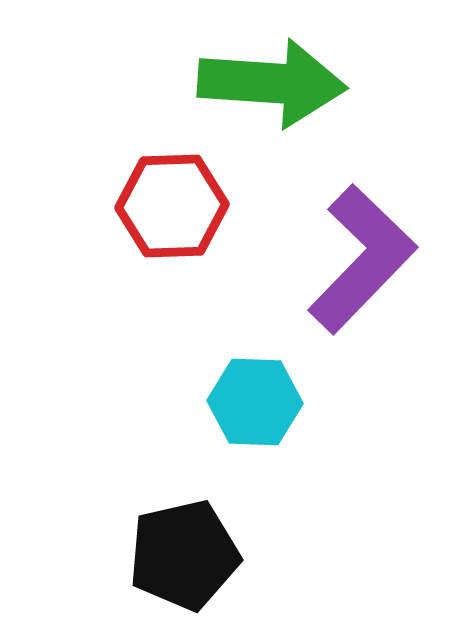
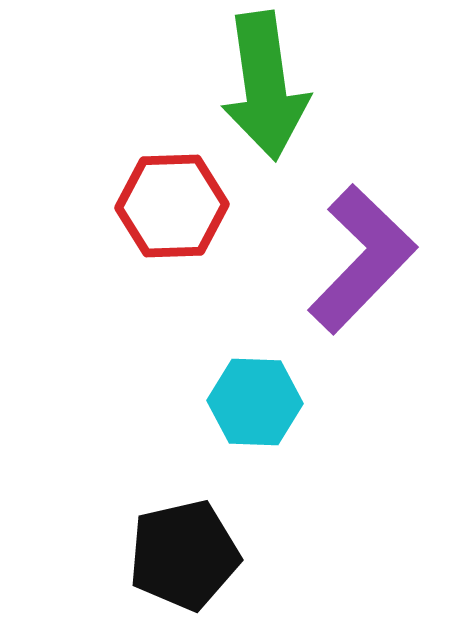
green arrow: moved 7 px left, 3 px down; rotated 78 degrees clockwise
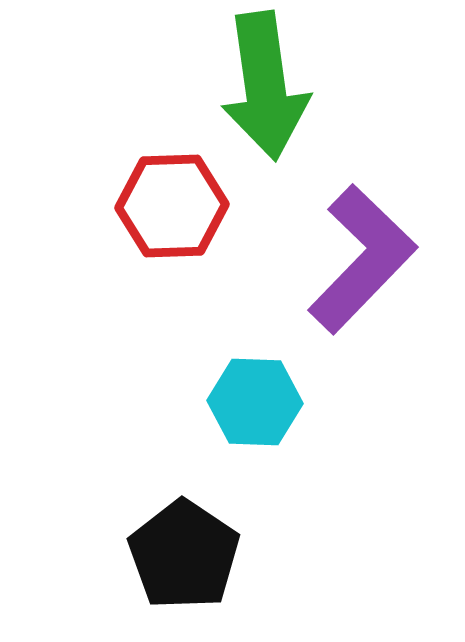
black pentagon: rotated 25 degrees counterclockwise
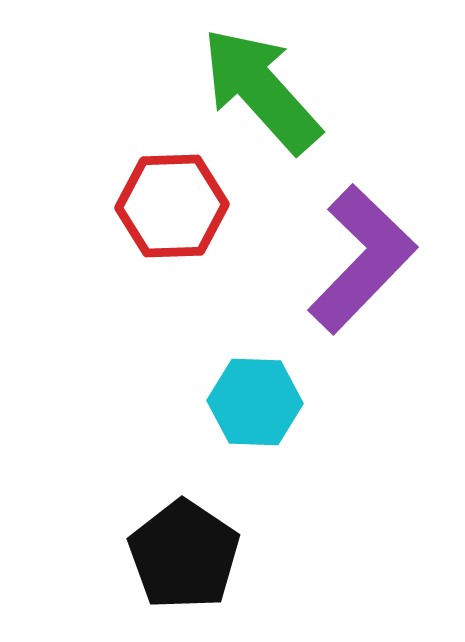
green arrow: moved 4 px left, 4 px down; rotated 146 degrees clockwise
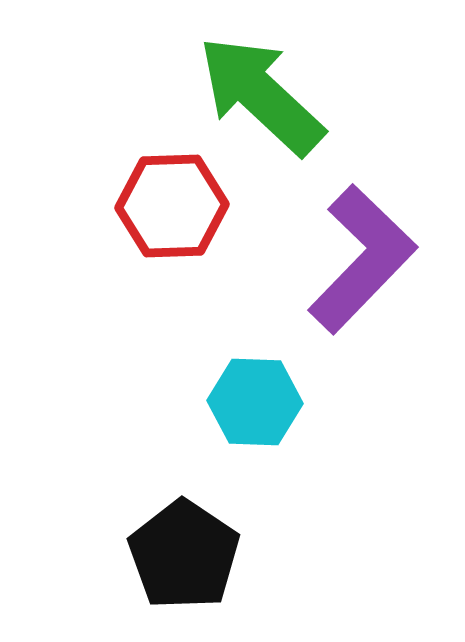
green arrow: moved 5 px down; rotated 5 degrees counterclockwise
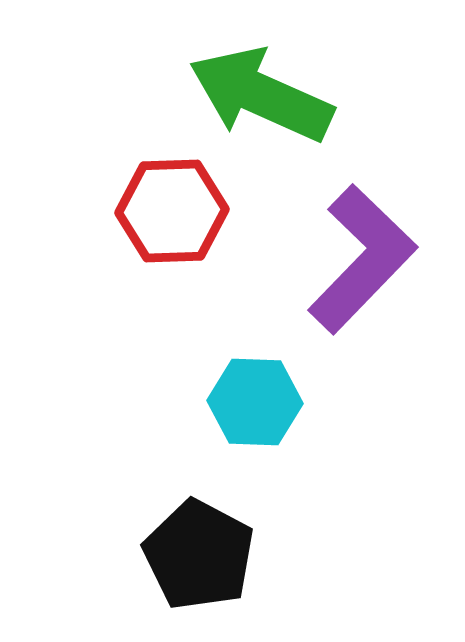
green arrow: rotated 19 degrees counterclockwise
red hexagon: moved 5 px down
black pentagon: moved 15 px right; rotated 6 degrees counterclockwise
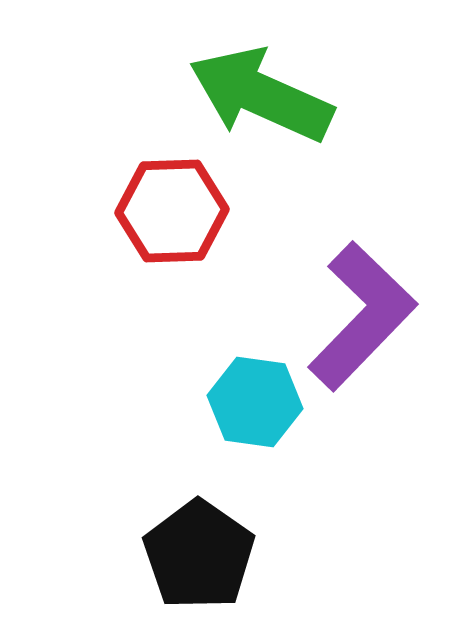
purple L-shape: moved 57 px down
cyan hexagon: rotated 6 degrees clockwise
black pentagon: rotated 7 degrees clockwise
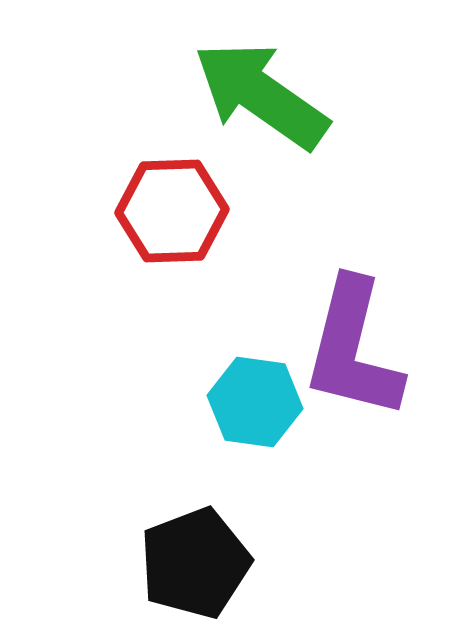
green arrow: rotated 11 degrees clockwise
purple L-shape: moved 9 px left, 33 px down; rotated 150 degrees clockwise
black pentagon: moved 4 px left, 8 px down; rotated 16 degrees clockwise
